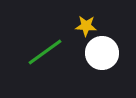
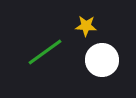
white circle: moved 7 px down
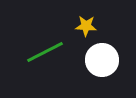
green line: rotated 9 degrees clockwise
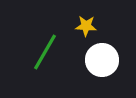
green line: rotated 33 degrees counterclockwise
